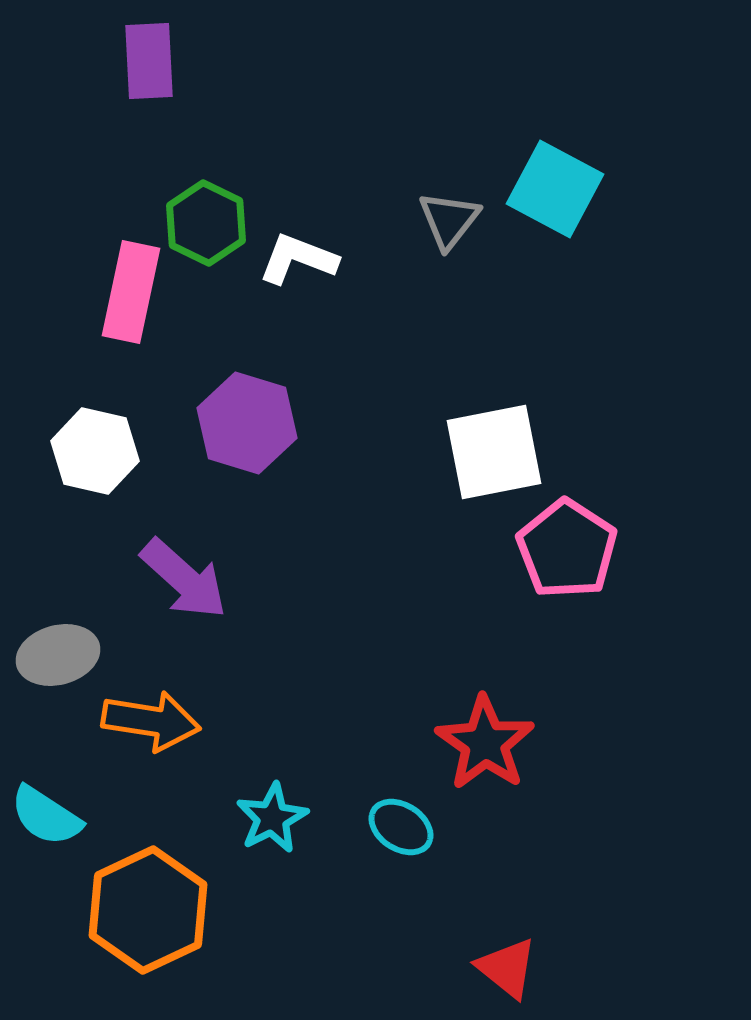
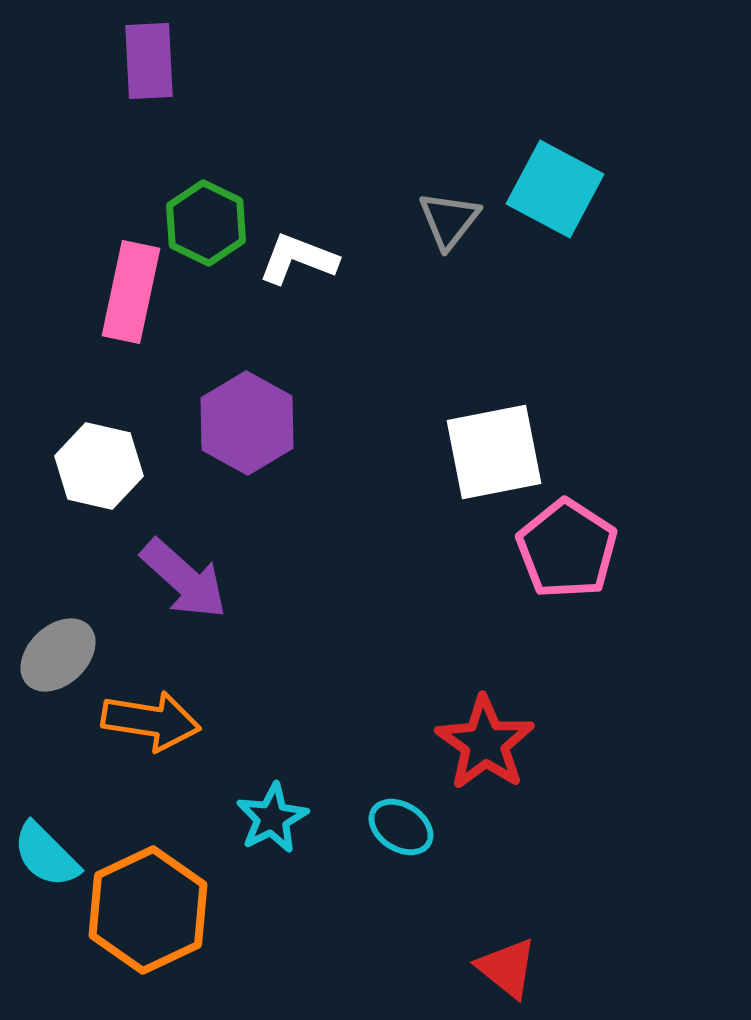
purple hexagon: rotated 12 degrees clockwise
white hexagon: moved 4 px right, 15 px down
gray ellipse: rotated 28 degrees counterclockwise
cyan semicircle: moved 39 px down; rotated 12 degrees clockwise
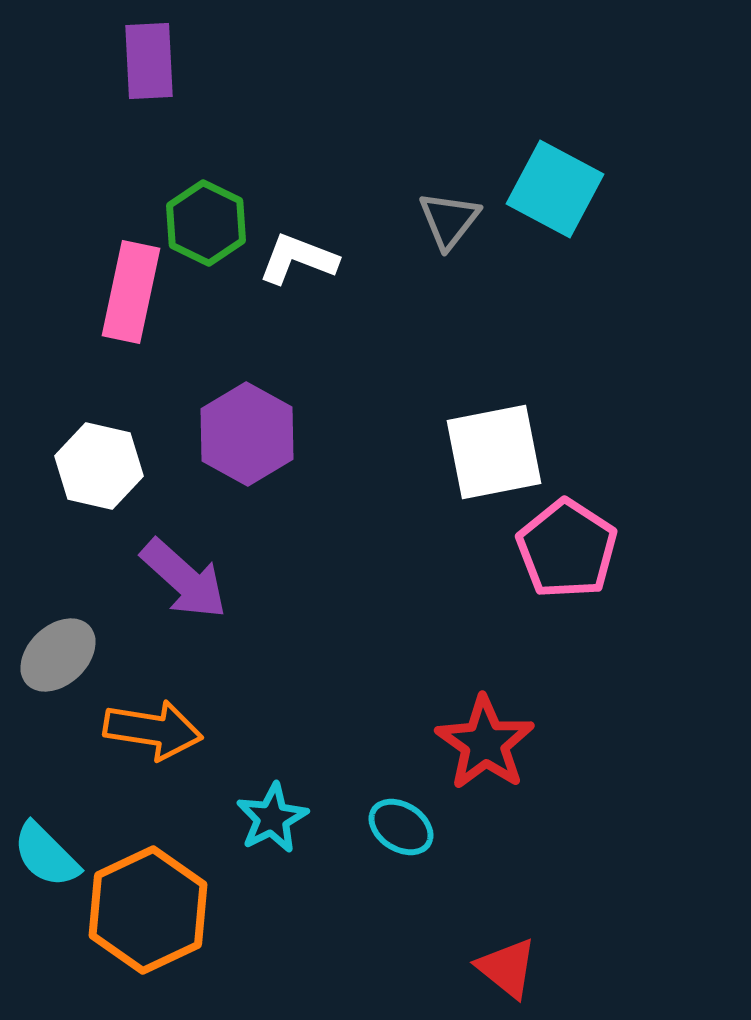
purple hexagon: moved 11 px down
orange arrow: moved 2 px right, 9 px down
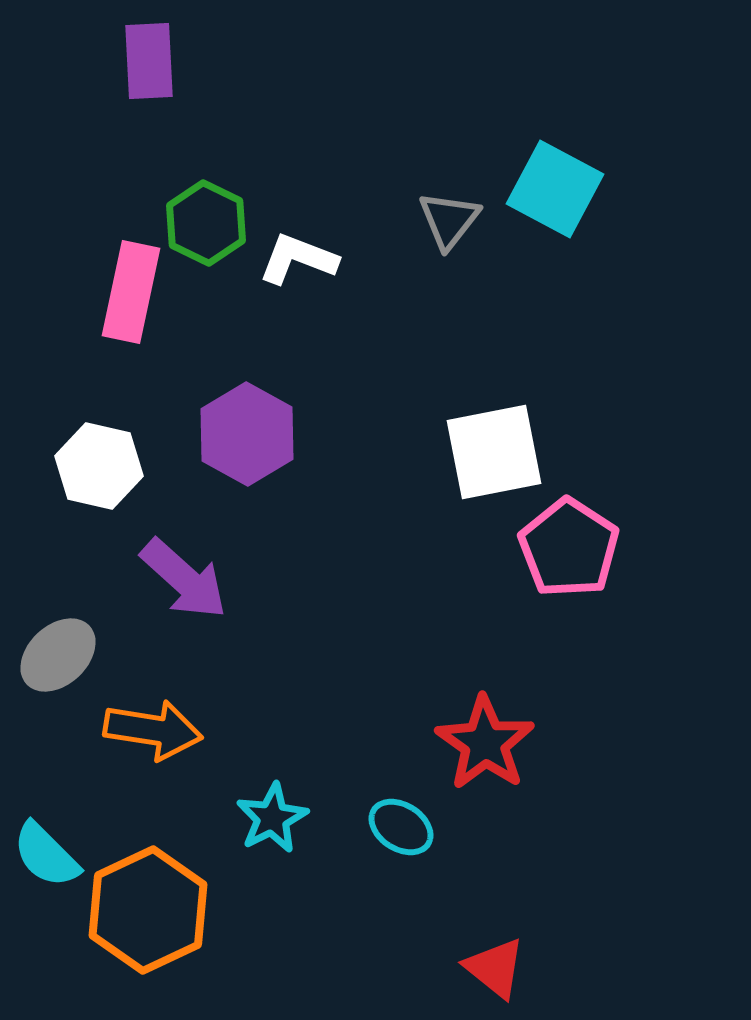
pink pentagon: moved 2 px right, 1 px up
red triangle: moved 12 px left
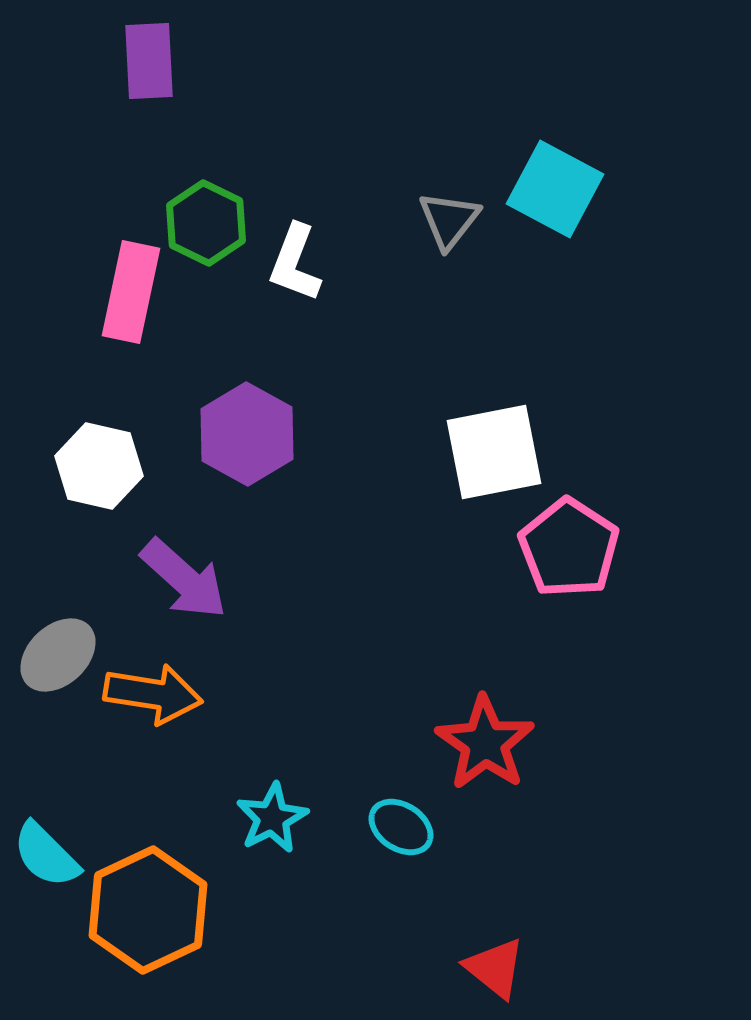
white L-shape: moved 3 px left, 4 px down; rotated 90 degrees counterclockwise
orange arrow: moved 36 px up
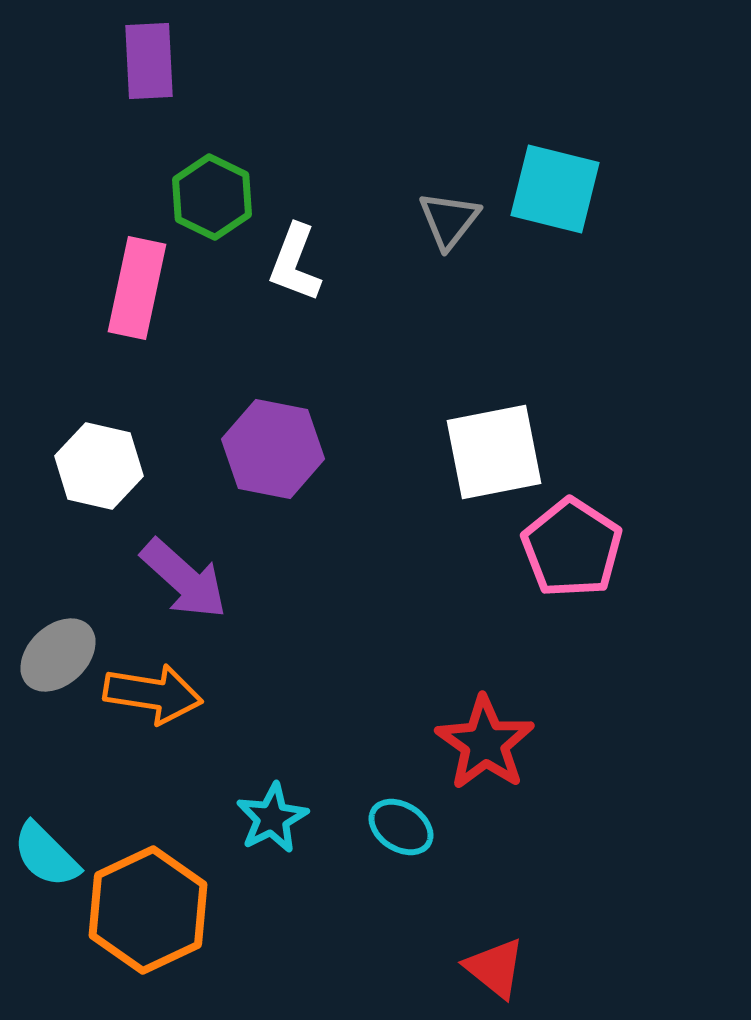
cyan square: rotated 14 degrees counterclockwise
green hexagon: moved 6 px right, 26 px up
pink rectangle: moved 6 px right, 4 px up
purple hexagon: moved 26 px right, 15 px down; rotated 18 degrees counterclockwise
pink pentagon: moved 3 px right
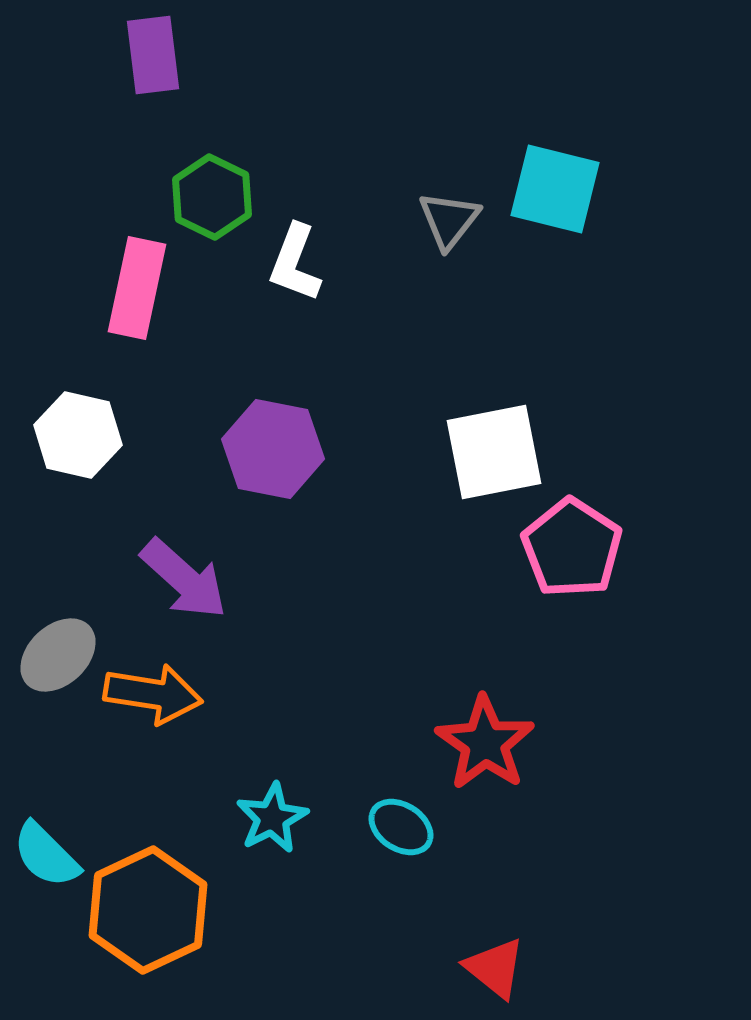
purple rectangle: moved 4 px right, 6 px up; rotated 4 degrees counterclockwise
white hexagon: moved 21 px left, 31 px up
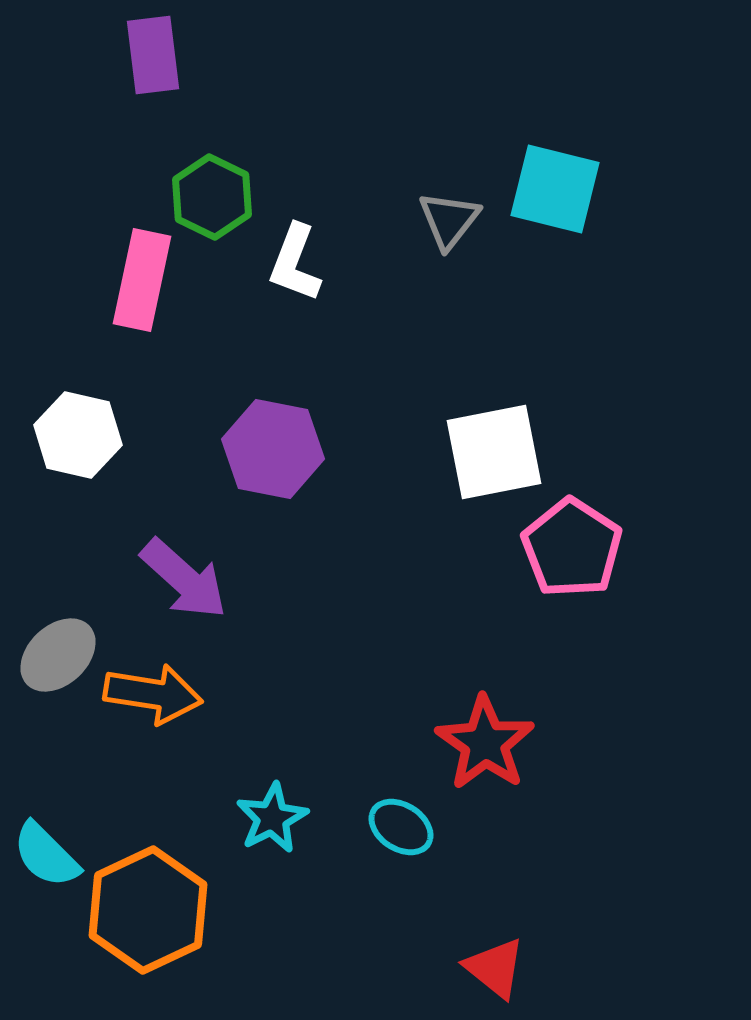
pink rectangle: moved 5 px right, 8 px up
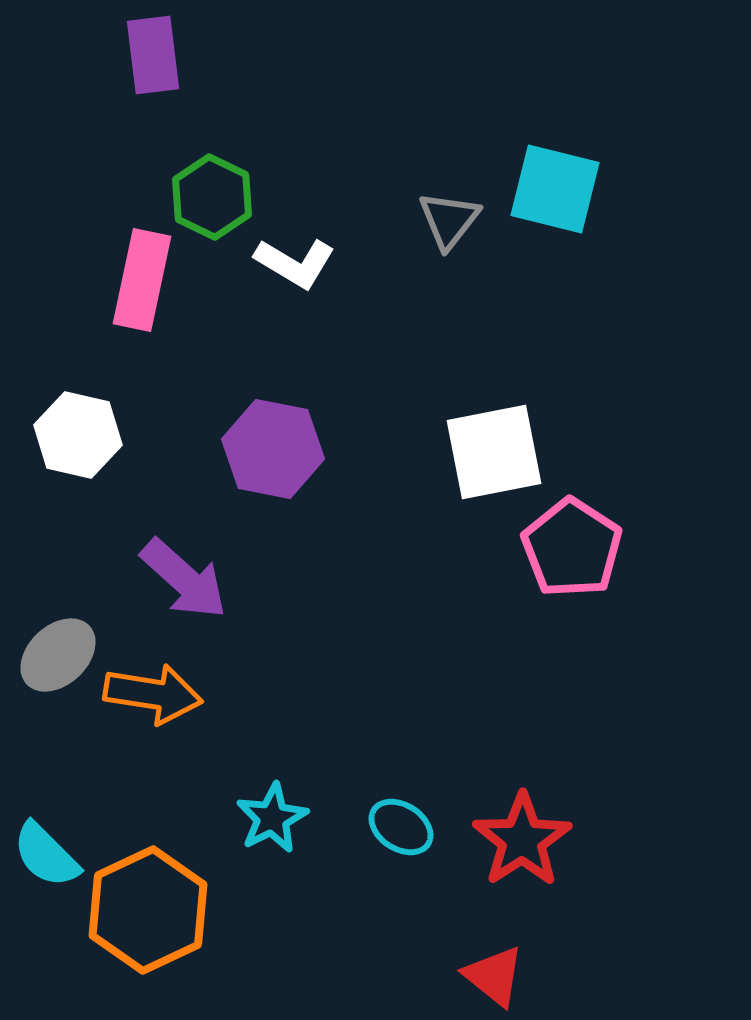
white L-shape: rotated 80 degrees counterclockwise
red star: moved 37 px right, 97 px down; rotated 4 degrees clockwise
red triangle: moved 1 px left, 8 px down
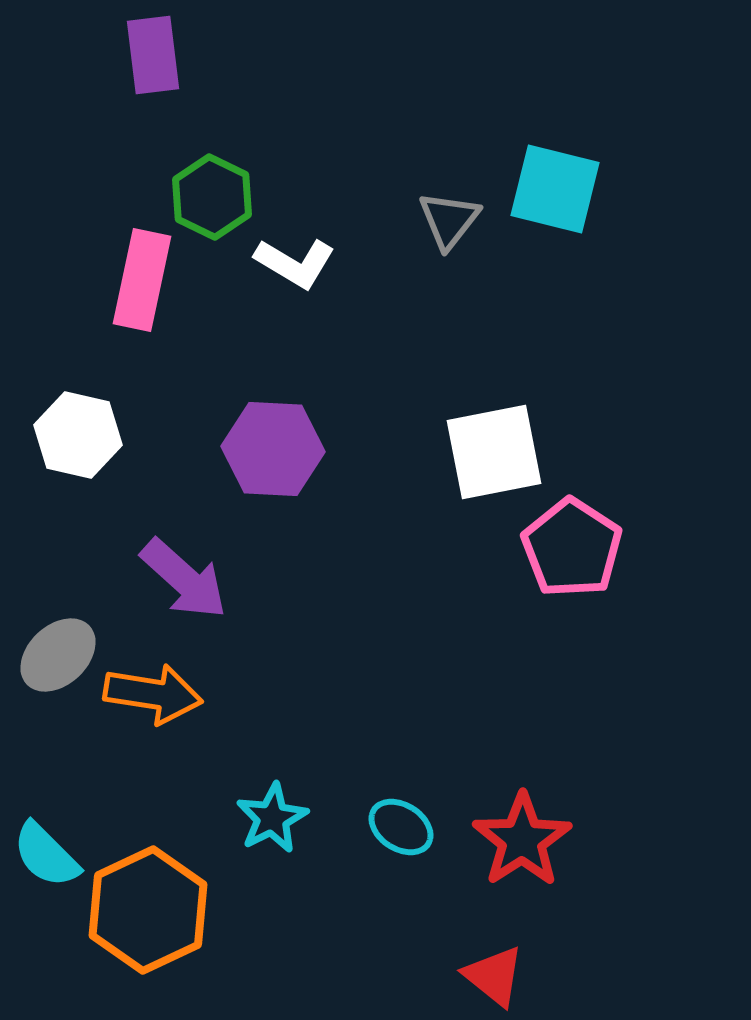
purple hexagon: rotated 8 degrees counterclockwise
